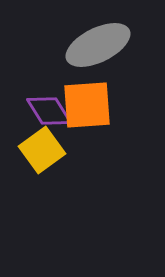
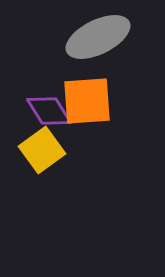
gray ellipse: moved 8 px up
orange square: moved 4 px up
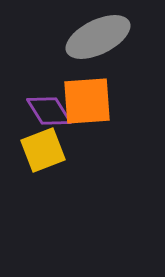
yellow square: moved 1 px right; rotated 15 degrees clockwise
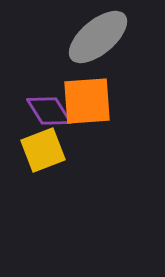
gray ellipse: rotated 14 degrees counterclockwise
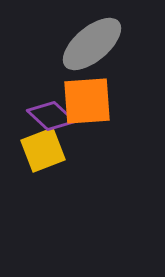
gray ellipse: moved 6 px left, 7 px down
purple diamond: moved 2 px right, 5 px down; rotated 15 degrees counterclockwise
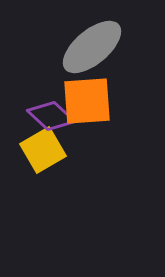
gray ellipse: moved 3 px down
yellow square: rotated 9 degrees counterclockwise
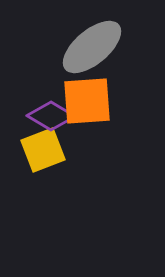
purple diamond: rotated 12 degrees counterclockwise
yellow square: rotated 9 degrees clockwise
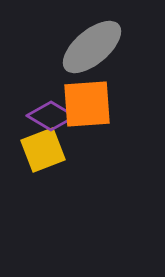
orange square: moved 3 px down
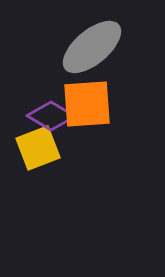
yellow square: moved 5 px left, 2 px up
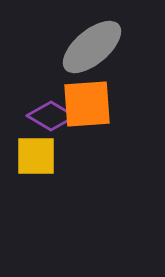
yellow square: moved 2 px left, 8 px down; rotated 21 degrees clockwise
